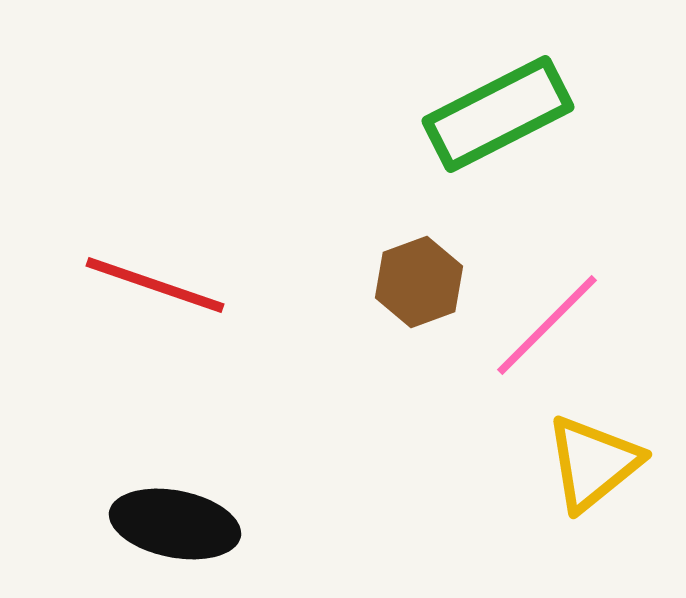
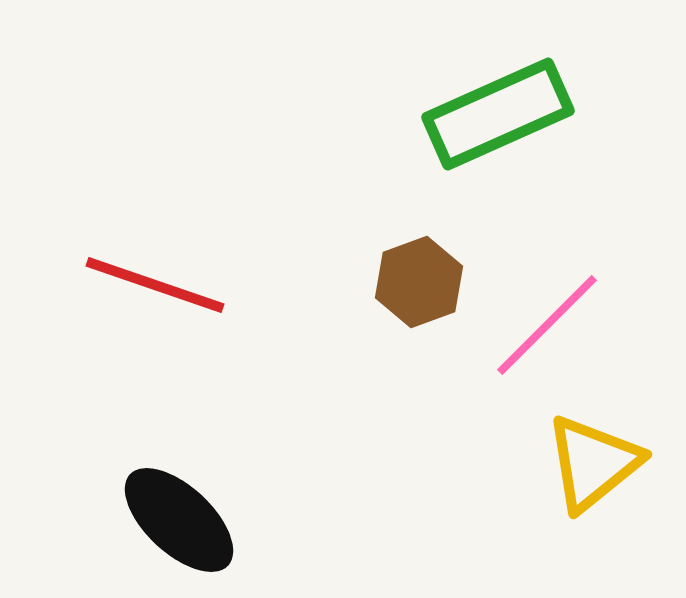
green rectangle: rotated 3 degrees clockwise
black ellipse: moved 4 px right, 4 px up; rotated 32 degrees clockwise
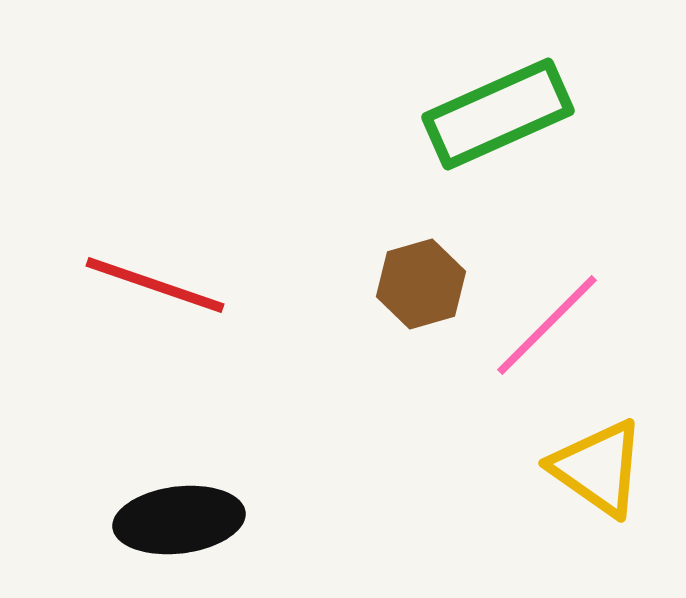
brown hexagon: moved 2 px right, 2 px down; rotated 4 degrees clockwise
yellow triangle: moved 5 px right, 5 px down; rotated 46 degrees counterclockwise
black ellipse: rotated 50 degrees counterclockwise
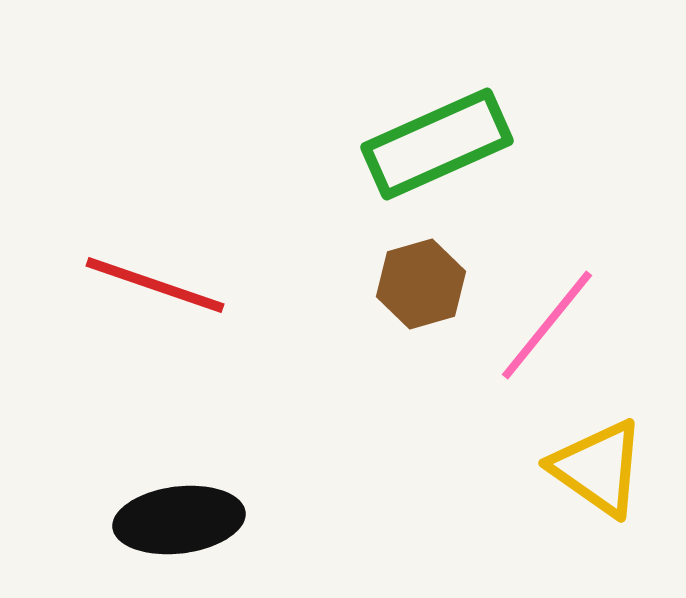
green rectangle: moved 61 px left, 30 px down
pink line: rotated 6 degrees counterclockwise
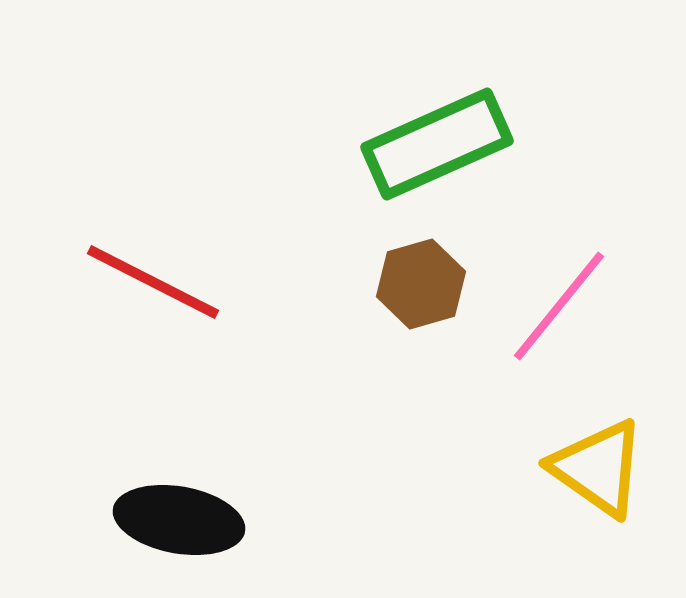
red line: moved 2 px left, 3 px up; rotated 8 degrees clockwise
pink line: moved 12 px right, 19 px up
black ellipse: rotated 17 degrees clockwise
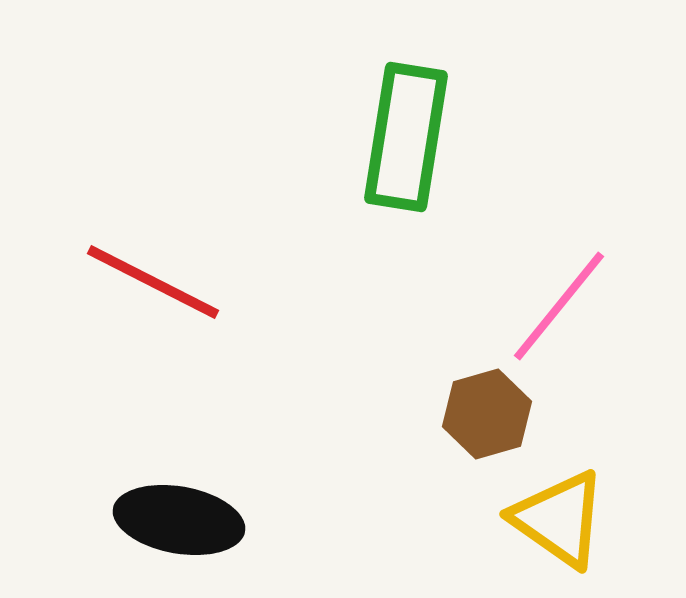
green rectangle: moved 31 px left, 7 px up; rotated 57 degrees counterclockwise
brown hexagon: moved 66 px right, 130 px down
yellow triangle: moved 39 px left, 51 px down
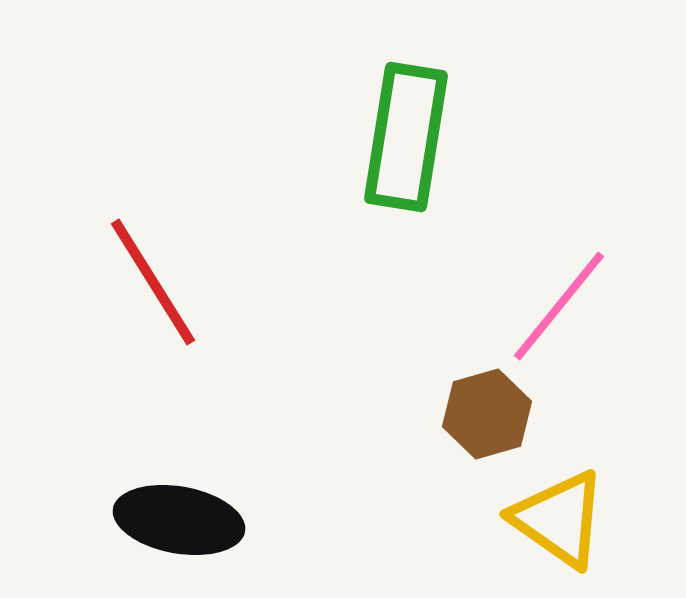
red line: rotated 31 degrees clockwise
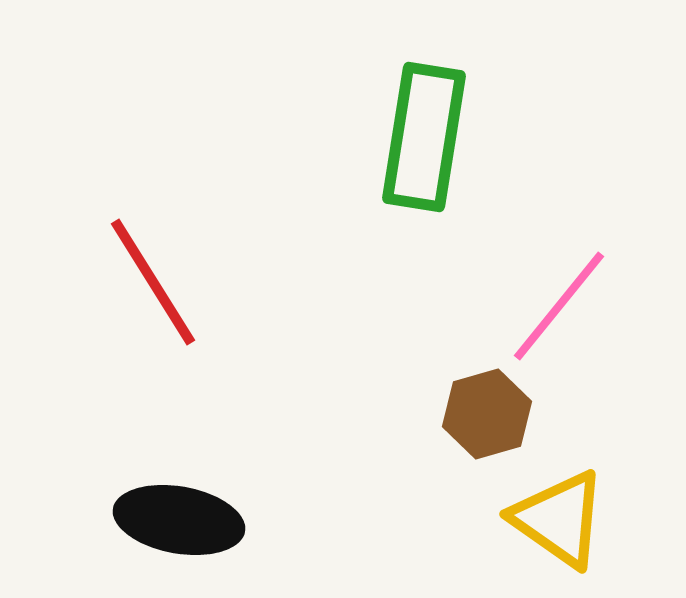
green rectangle: moved 18 px right
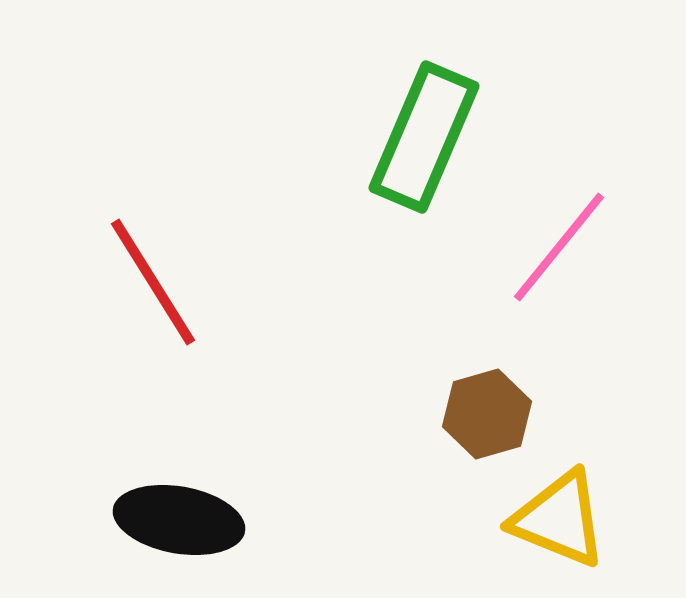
green rectangle: rotated 14 degrees clockwise
pink line: moved 59 px up
yellow triangle: rotated 13 degrees counterclockwise
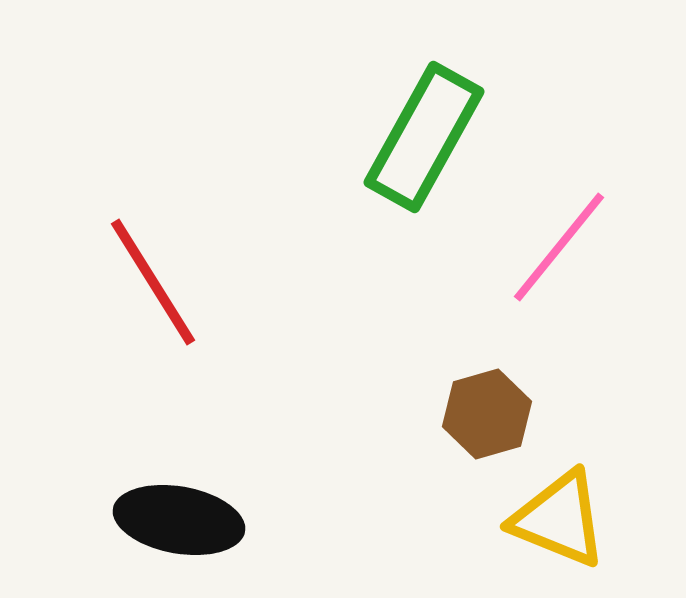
green rectangle: rotated 6 degrees clockwise
